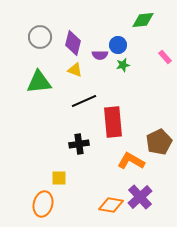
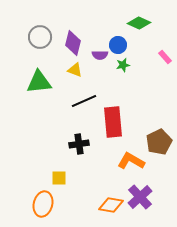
green diamond: moved 4 px left, 3 px down; rotated 30 degrees clockwise
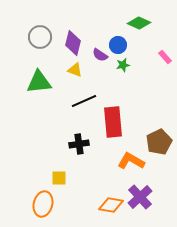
purple semicircle: rotated 35 degrees clockwise
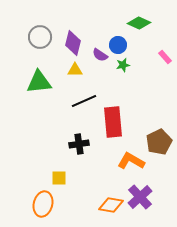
yellow triangle: rotated 21 degrees counterclockwise
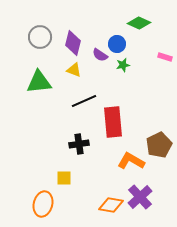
blue circle: moved 1 px left, 1 px up
pink rectangle: rotated 32 degrees counterclockwise
yellow triangle: moved 1 px left; rotated 21 degrees clockwise
brown pentagon: moved 3 px down
yellow square: moved 5 px right
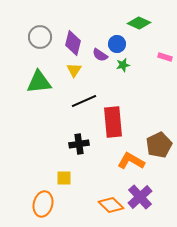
yellow triangle: rotated 42 degrees clockwise
orange diamond: rotated 35 degrees clockwise
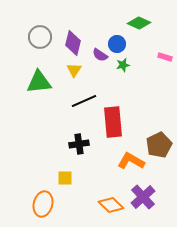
yellow square: moved 1 px right
purple cross: moved 3 px right
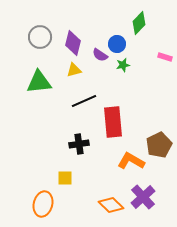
green diamond: rotated 70 degrees counterclockwise
yellow triangle: rotated 42 degrees clockwise
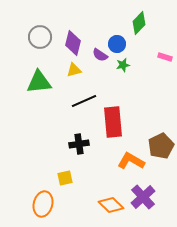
brown pentagon: moved 2 px right, 1 px down
yellow square: rotated 14 degrees counterclockwise
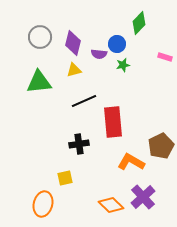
purple semicircle: moved 1 px left, 1 px up; rotated 28 degrees counterclockwise
orange L-shape: moved 1 px down
